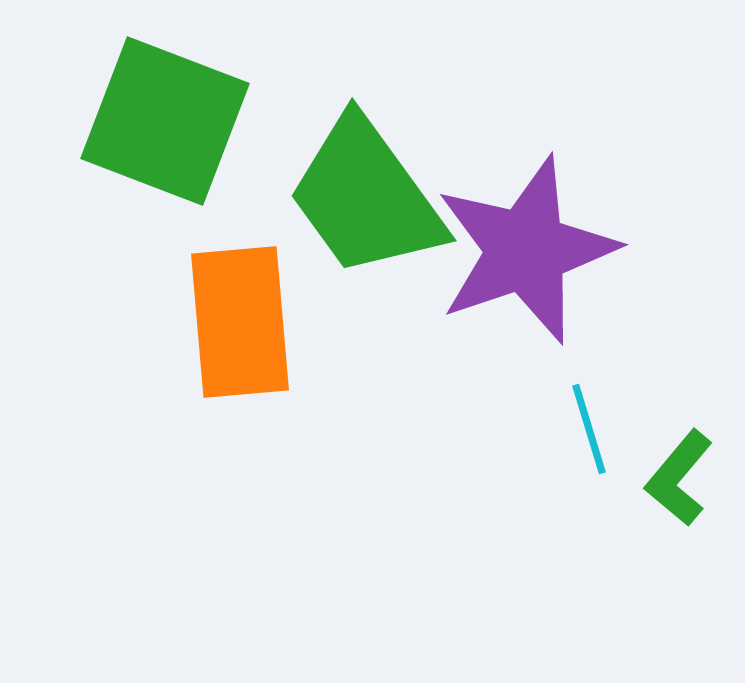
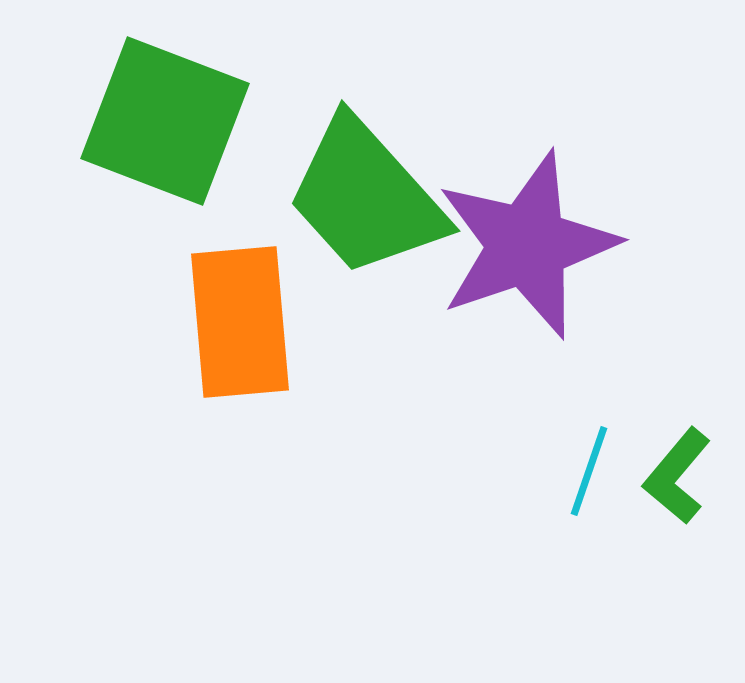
green trapezoid: rotated 6 degrees counterclockwise
purple star: moved 1 px right, 5 px up
cyan line: moved 42 px down; rotated 36 degrees clockwise
green L-shape: moved 2 px left, 2 px up
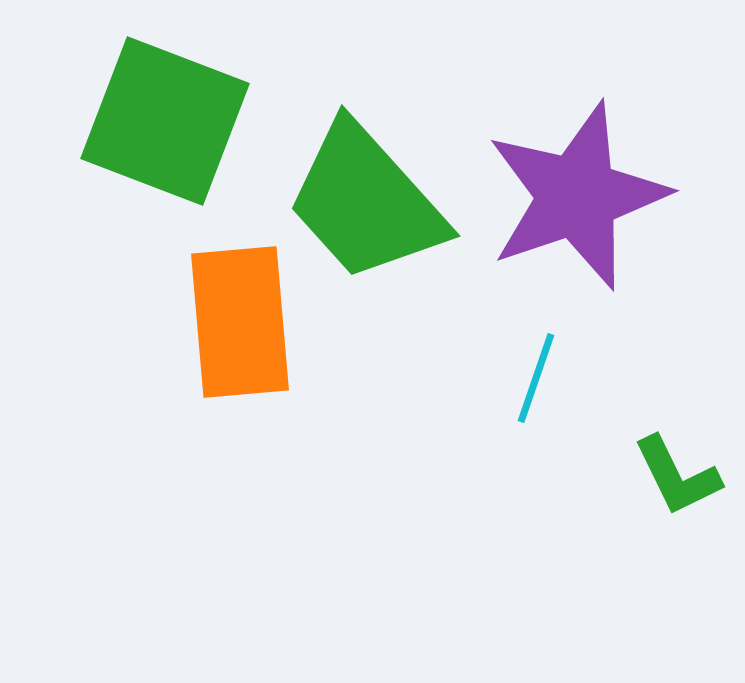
green trapezoid: moved 5 px down
purple star: moved 50 px right, 49 px up
cyan line: moved 53 px left, 93 px up
green L-shape: rotated 66 degrees counterclockwise
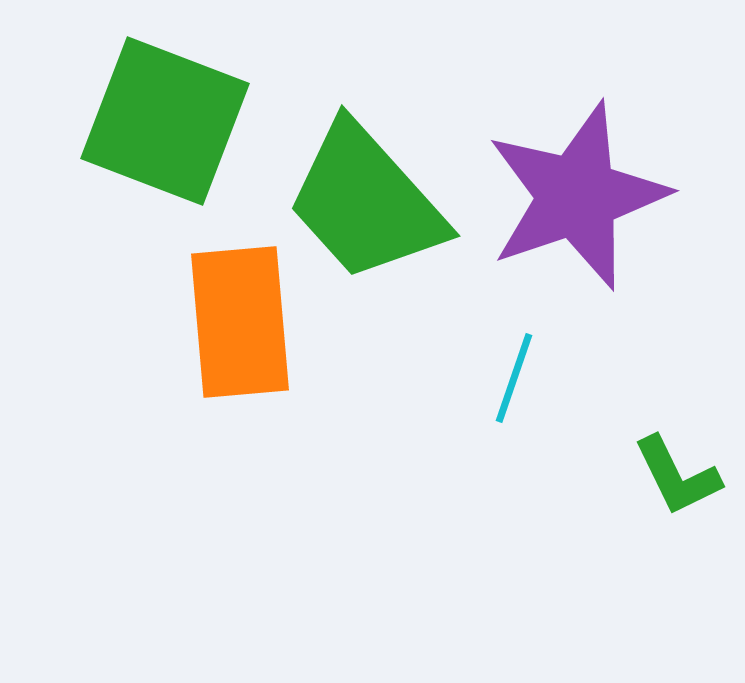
cyan line: moved 22 px left
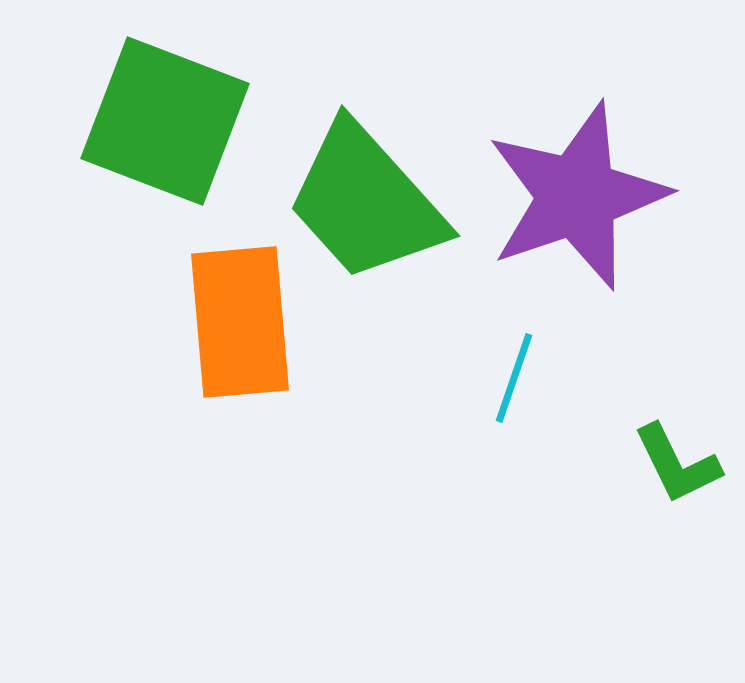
green L-shape: moved 12 px up
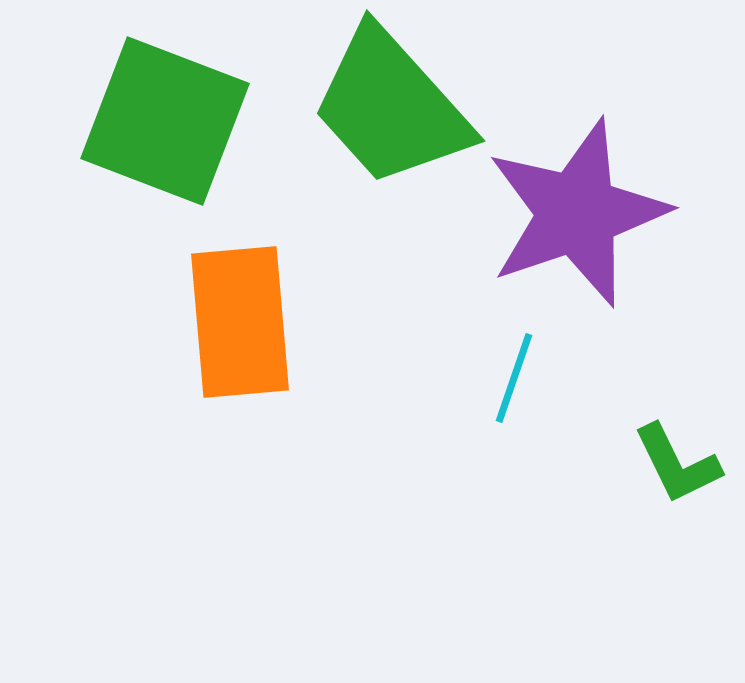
purple star: moved 17 px down
green trapezoid: moved 25 px right, 95 px up
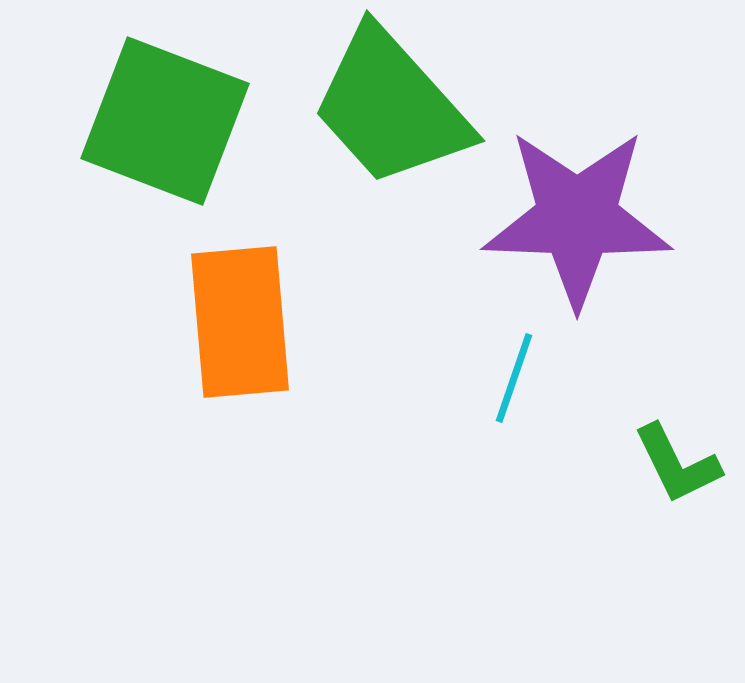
purple star: moved 5 px down; rotated 21 degrees clockwise
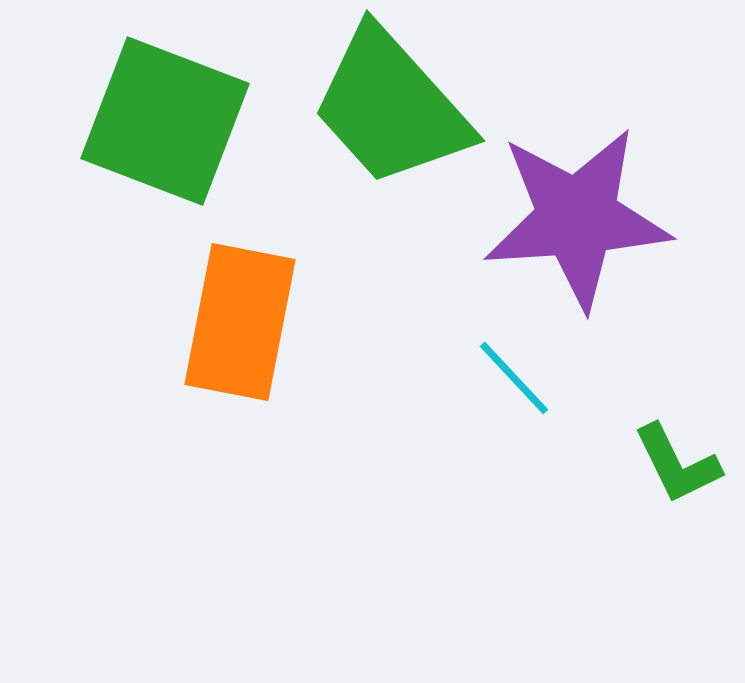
purple star: rotated 6 degrees counterclockwise
orange rectangle: rotated 16 degrees clockwise
cyan line: rotated 62 degrees counterclockwise
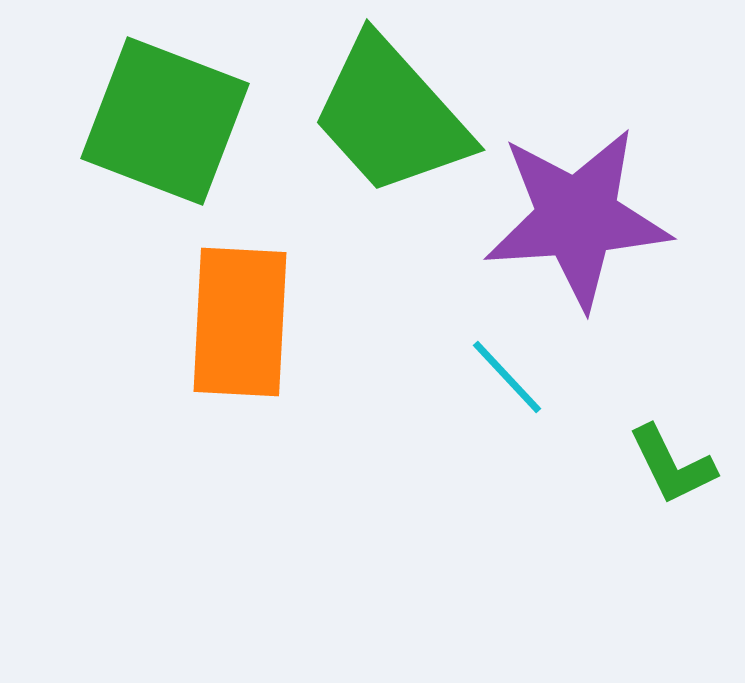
green trapezoid: moved 9 px down
orange rectangle: rotated 8 degrees counterclockwise
cyan line: moved 7 px left, 1 px up
green L-shape: moved 5 px left, 1 px down
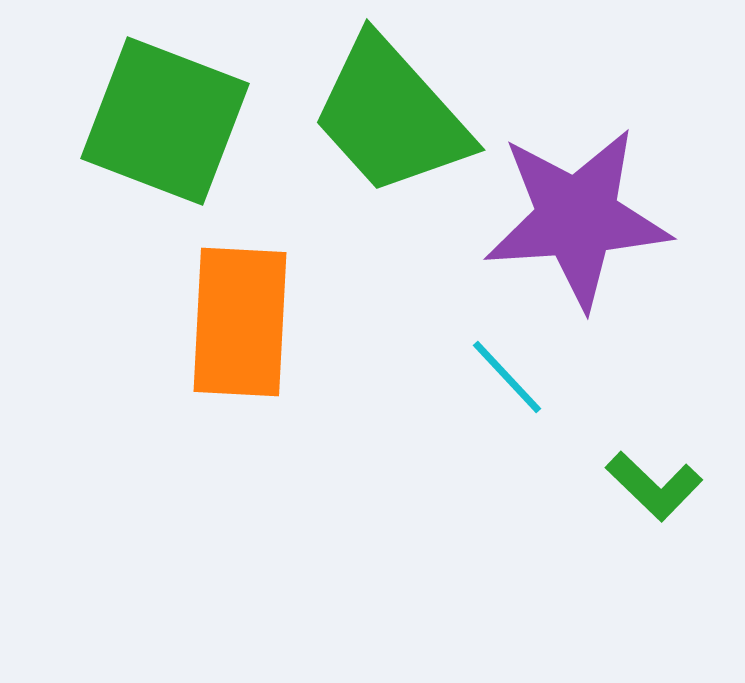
green L-shape: moved 18 px left, 21 px down; rotated 20 degrees counterclockwise
